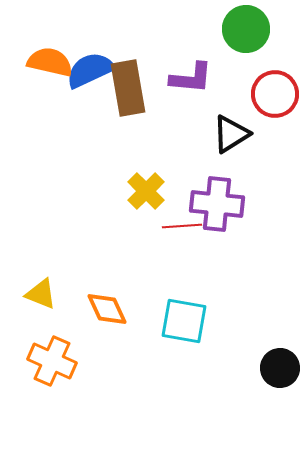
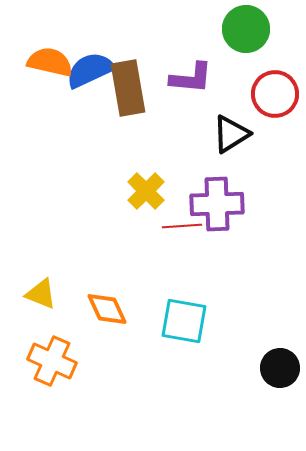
purple cross: rotated 8 degrees counterclockwise
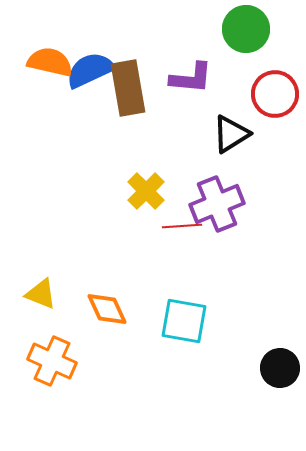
purple cross: rotated 20 degrees counterclockwise
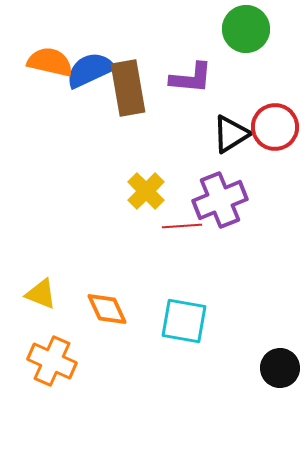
red circle: moved 33 px down
purple cross: moved 3 px right, 4 px up
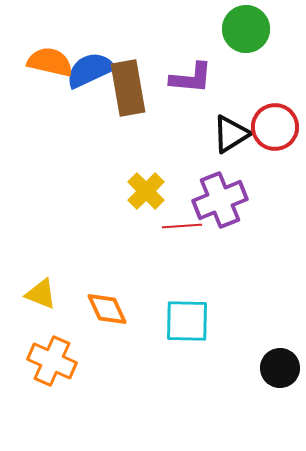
cyan square: moved 3 px right; rotated 9 degrees counterclockwise
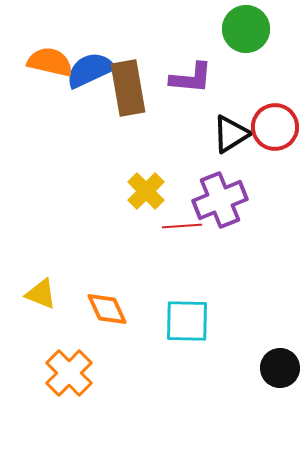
orange cross: moved 17 px right, 12 px down; rotated 21 degrees clockwise
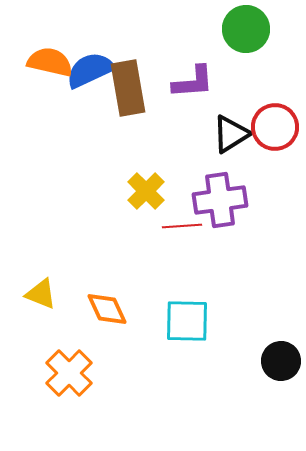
purple L-shape: moved 2 px right, 4 px down; rotated 9 degrees counterclockwise
purple cross: rotated 14 degrees clockwise
black circle: moved 1 px right, 7 px up
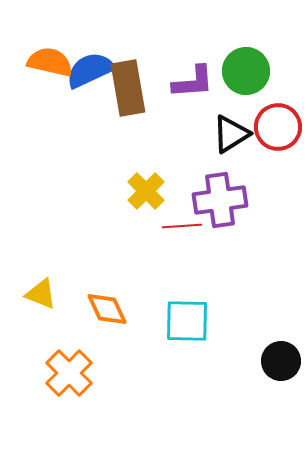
green circle: moved 42 px down
red circle: moved 3 px right
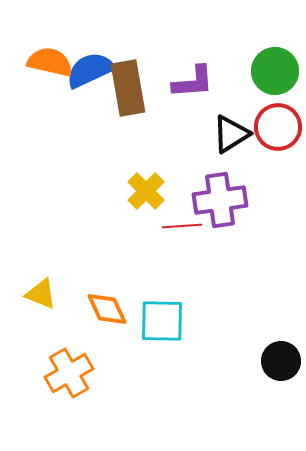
green circle: moved 29 px right
cyan square: moved 25 px left
orange cross: rotated 15 degrees clockwise
